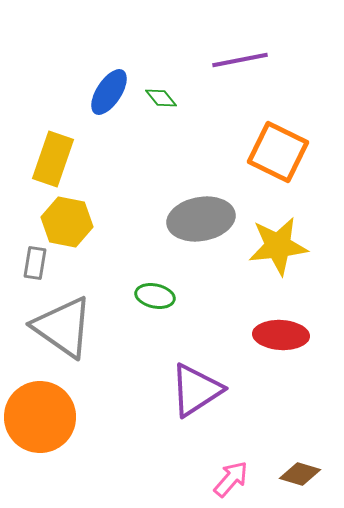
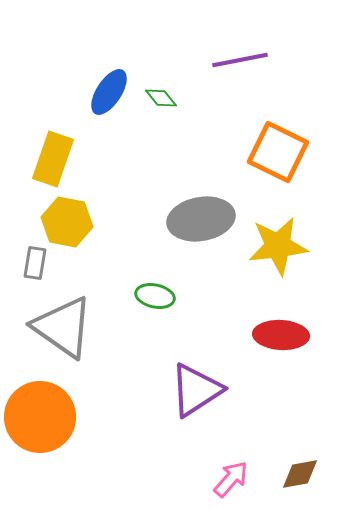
brown diamond: rotated 27 degrees counterclockwise
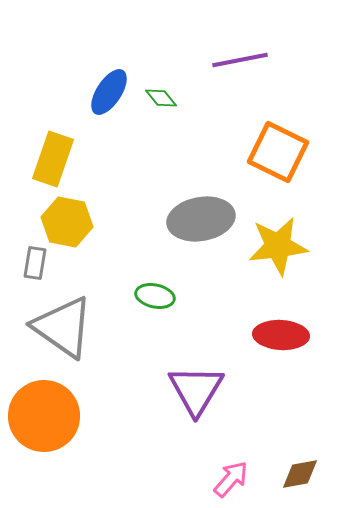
purple triangle: rotated 26 degrees counterclockwise
orange circle: moved 4 px right, 1 px up
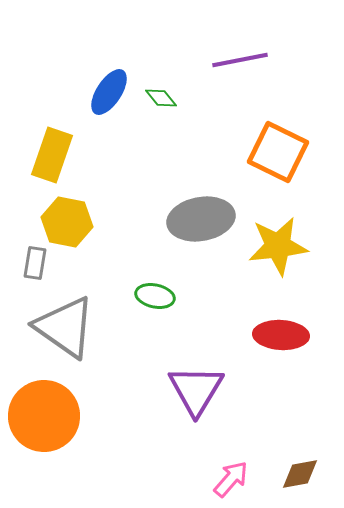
yellow rectangle: moved 1 px left, 4 px up
gray triangle: moved 2 px right
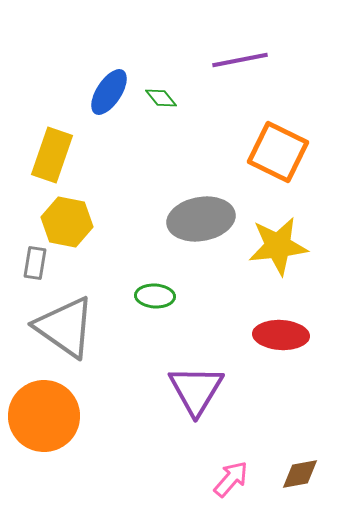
green ellipse: rotated 9 degrees counterclockwise
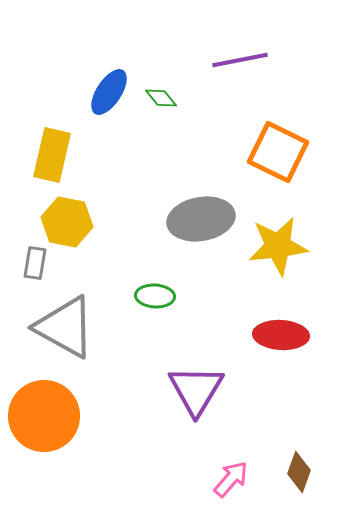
yellow rectangle: rotated 6 degrees counterclockwise
gray triangle: rotated 6 degrees counterclockwise
brown diamond: moved 1 px left, 2 px up; rotated 60 degrees counterclockwise
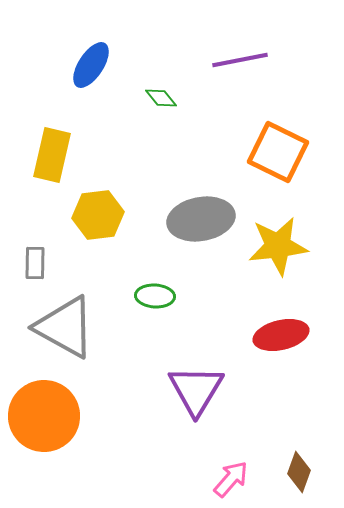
blue ellipse: moved 18 px left, 27 px up
yellow hexagon: moved 31 px right, 7 px up; rotated 18 degrees counterclockwise
gray rectangle: rotated 8 degrees counterclockwise
red ellipse: rotated 16 degrees counterclockwise
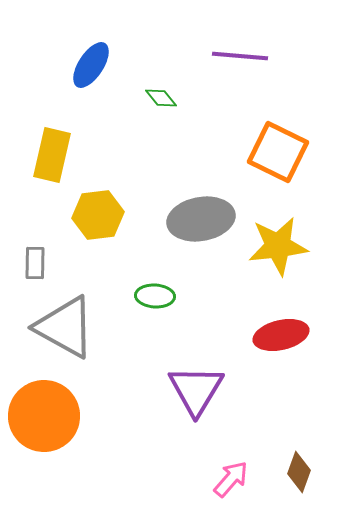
purple line: moved 4 px up; rotated 16 degrees clockwise
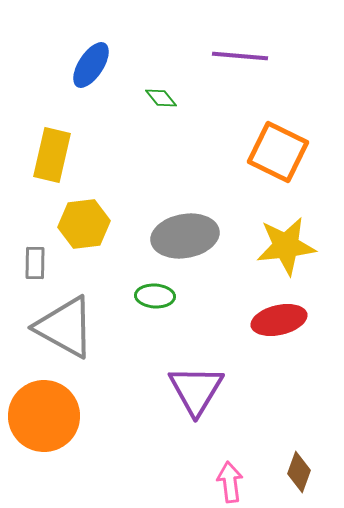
yellow hexagon: moved 14 px left, 9 px down
gray ellipse: moved 16 px left, 17 px down
yellow star: moved 8 px right
red ellipse: moved 2 px left, 15 px up
pink arrow: moved 1 px left, 3 px down; rotated 48 degrees counterclockwise
